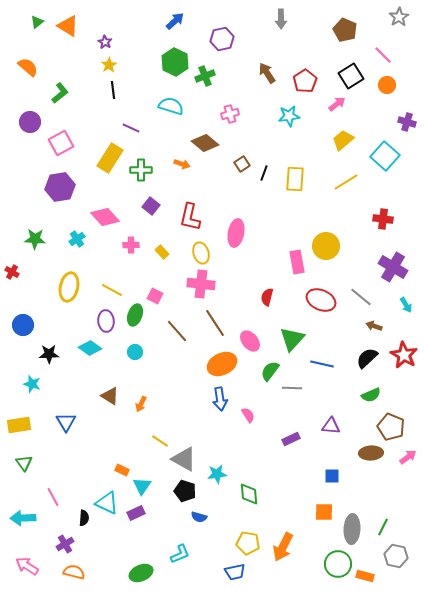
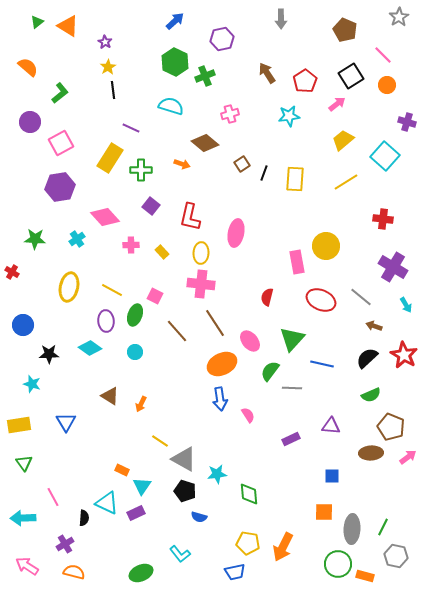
yellow star at (109, 65): moved 1 px left, 2 px down
yellow ellipse at (201, 253): rotated 20 degrees clockwise
cyan L-shape at (180, 554): rotated 75 degrees clockwise
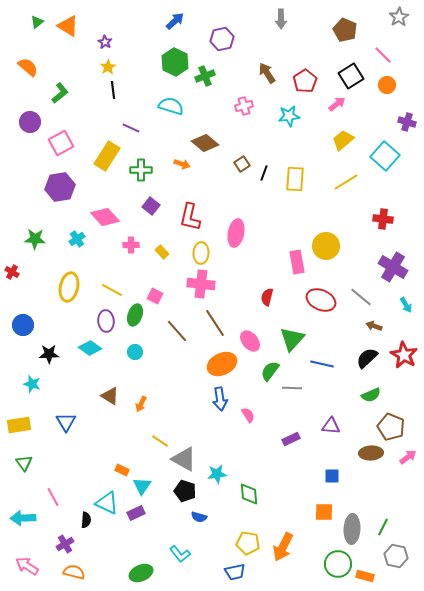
pink cross at (230, 114): moved 14 px right, 8 px up
yellow rectangle at (110, 158): moved 3 px left, 2 px up
black semicircle at (84, 518): moved 2 px right, 2 px down
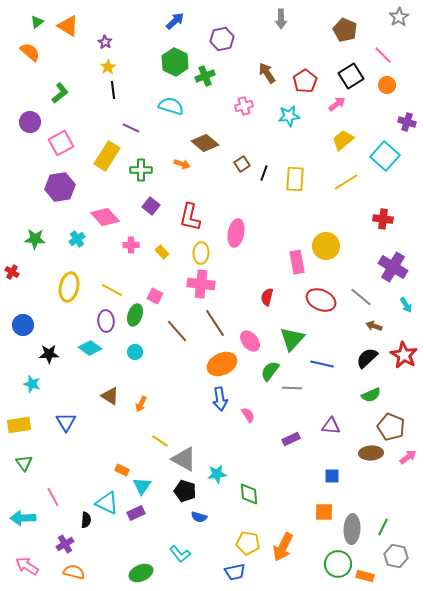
orange semicircle at (28, 67): moved 2 px right, 15 px up
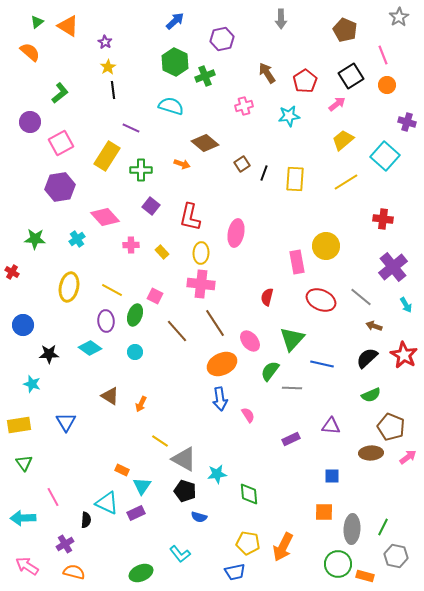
pink line at (383, 55): rotated 24 degrees clockwise
purple cross at (393, 267): rotated 20 degrees clockwise
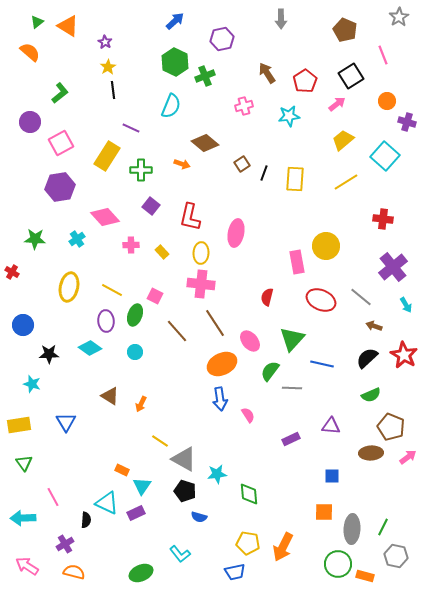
orange circle at (387, 85): moved 16 px down
cyan semicircle at (171, 106): rotated 95 degrees clockwise
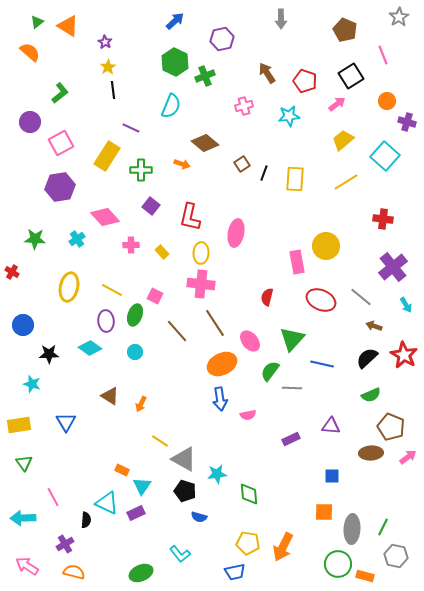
red pentagon at (305, 81): rotated 20 degrees counterclockwise
pink semicircle at (248, 415): rotated 112 degrees clockwise
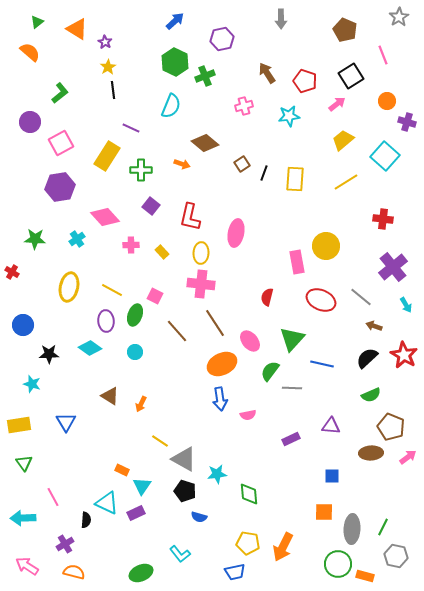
orange triangle at (68, 26): moved 9 px right, 3 px down
